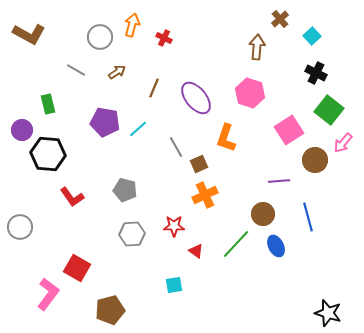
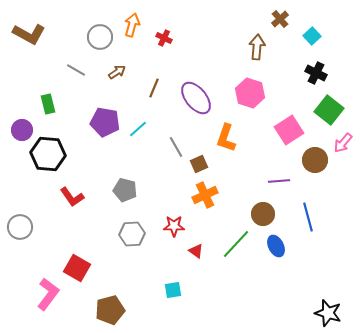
cyan square at (174, 285): moved 1 px left, 5 px down
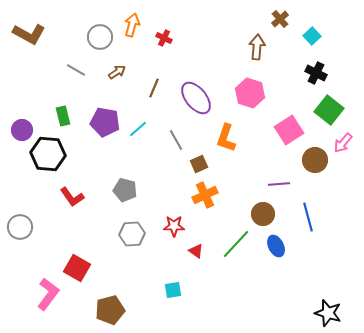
green rectangle at (48, 104): moved 15 px right, 12 px down
gray line at (176, 147): moved 7 px up
purple line at (279, 181): moved 3 px down
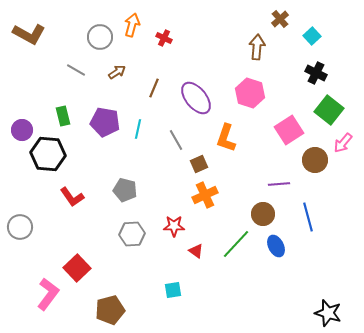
cyan line at (138, 129): rotated 36 degrees counterclockwise
red square at (77, 268): rotated 16 degrees clockwise
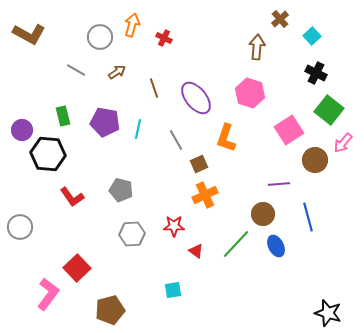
brown line at (154, 88): rotated 42 degrees counterclockwise
gray pentagon at (125, 190): moved 4 px left
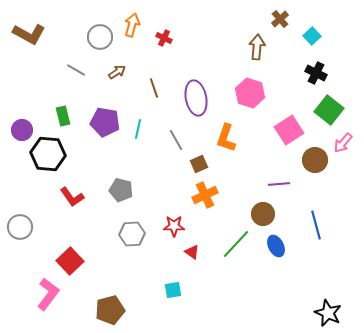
purple ellipse at (196, 98): rotated 28 degrees clockwise
blue line at (308, 217): moved 8 px right, 8 px down
red triangle at (196, 251): moved 4 px left, 1 px down
red square at (77, 268): moved 7 px left, 7 px up
black star at (328, 313): rotated 8 degrees clockwise
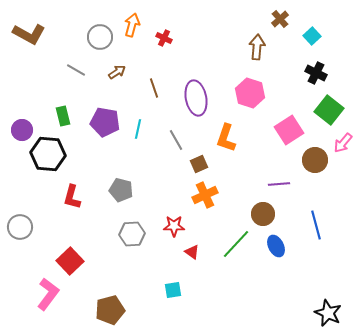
red L-shape at (72, 197): rotated 50 degrees clockwise
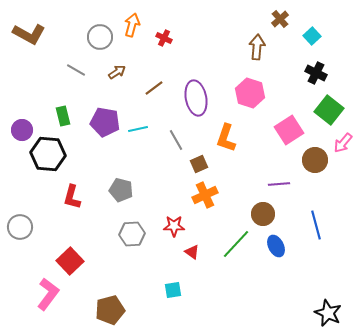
brown line at (154, 88): rotated 72 degrees clockwise
cyan line at (138, 129): rotated 66 degrees clockwise
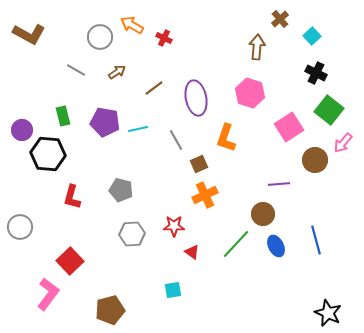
orange arrow at (132, 25): rotated 75 degrees counterclockwise
pink square at (289, 130): moved 3 px up
blue line at (316, 225): moved 15 px down
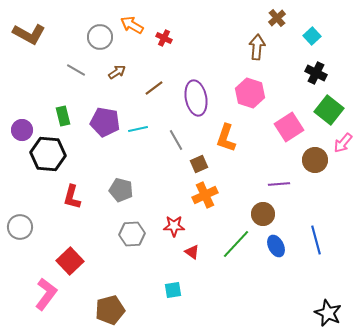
brown cross at (280, 19): moved 3 px left, 1 px up
pink L-shape at (48, 294): moved 2 px left
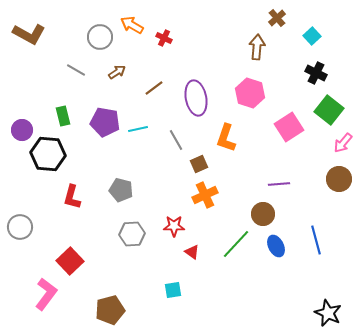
brown circle at (315, 160): moved 24 px right, 19 px down
